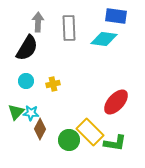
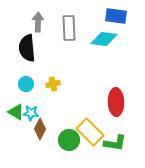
black semicircle: rotated 144 degrees clockwise
cyan circle: moved 3 px down
red ellipse: rotated 44 degrees counterclockwise
green triangle: rotated 42 degrees counterclockwise
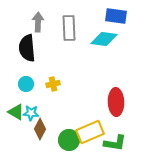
yellow rectangle: rotated 68 degrees counterclockwise
